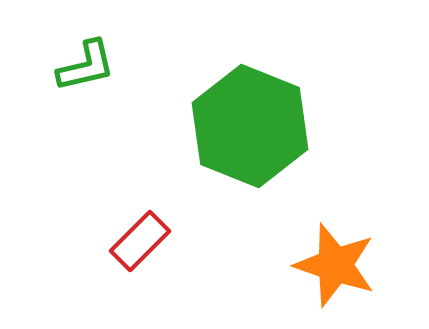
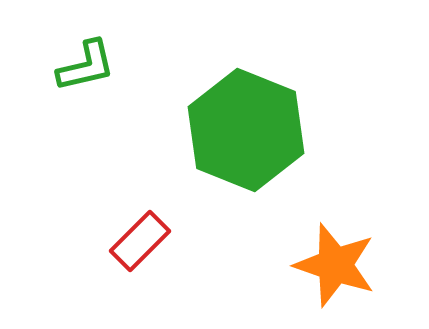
green hexagon: moved 4 px left, 4 px down
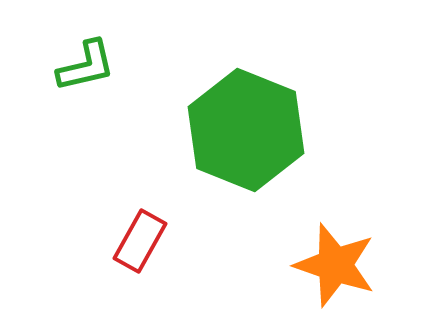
red rectangle: rotated 16 degrees counterclockwise
